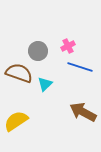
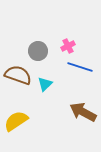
brown semicircle: moved 1 px left, 2 px down
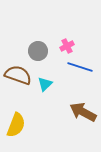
pink cross: moved 1 px left
yellow semicircle: moved 4 px down; rotated 145 degrees clockwise
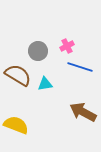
brown semicircle: rotated 12 degrees clockwise
cyan triangle: rotated 35 degrees clockwise
yellow semicircle: rotated 90 degrees counterclockwise
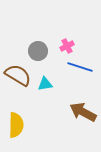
yellow semicircle: rotated 70 degrees clockwise
